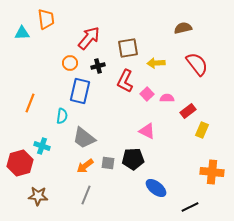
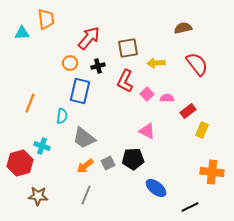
gray square: rotated 32 degrees counterclockwise
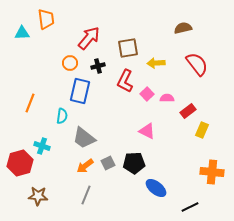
black pentagon: moved 1 px right, 4 px down
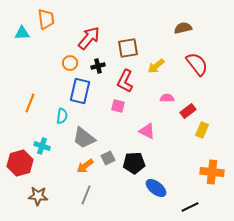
yellow arrow: moved 3 px down; rotated 36 degrees counterclockwise
pink square: moved 29 px left, 12 px down; rotated 32 degrees counterclockwise
gray square: moved 5 px up
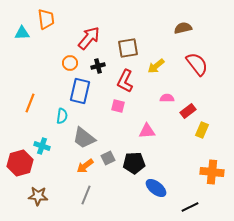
pink triangle: rotated 30 degrees counterclockwise
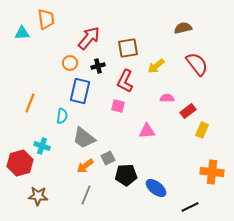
black pentagon: moved 8 px left, 12 px down
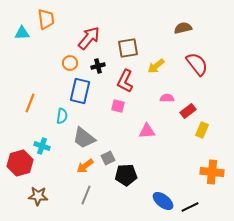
blue ellipse: moved 7 px right, 13 px down
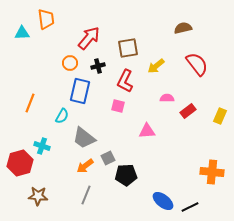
cyan semicircle: rotated 21 degrees clockwise
yellow rectangle: moved 18 px right, 14 px up
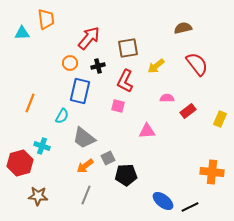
yellow rectangle: moved 3 px down
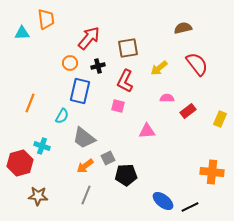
yellow arrow: moved 3 px right, 2 px down
